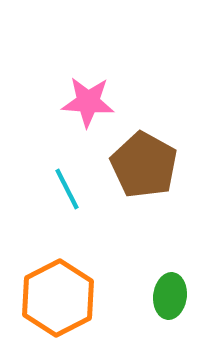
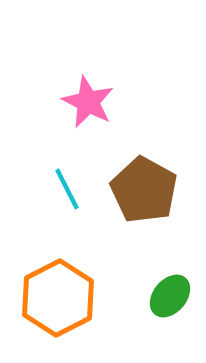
pink star: rotated 22 degrees clockwise
brown pentagon: moved 25 px down
green ellipse: rotated 33 degrees clockwise
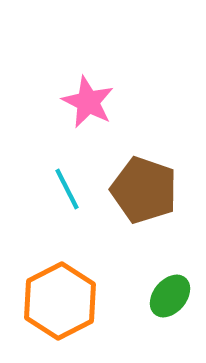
brown pentagon: rotated 10 degrees counterclockwise
orange hexagon: moved 2 px right, 3 px down
